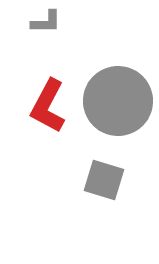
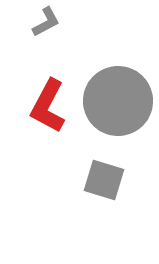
gray L-shape: rotated 28 degrees counterclockwise
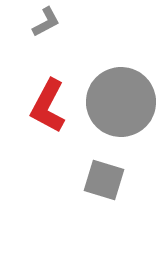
gray circle: moved 3 px right, 1 px down
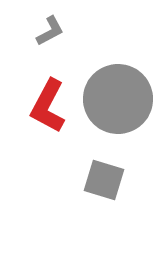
gray L-shape: moved 4 px right, 9 px down
gray circle: moved 3 px left, 3 px up
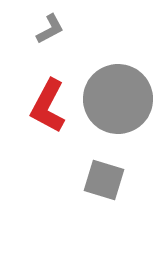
gray L-shape: moved 2 px up
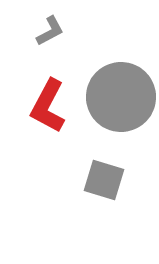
gray L-shape: moved 2 px down
gray circle: moved 3 px right, 2 px up
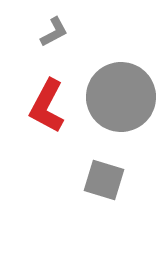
gray L-shape: moved 4 px right, 1 px down
red L-shape: moved 1 px left
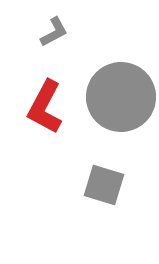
red L-shape: moved 2 px left, 1 px down
gray square: moved 5 px down
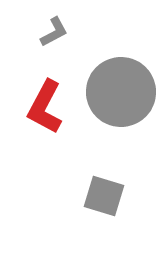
gray circle: moved 5 px up
gray square: moved 11 px down
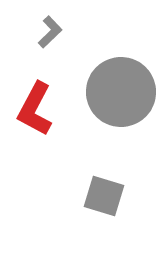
gray L-shape: moved 4 px left; rotated 16 degrees counterclockwise
red L-shape: moved 10 px left, 2 px down
